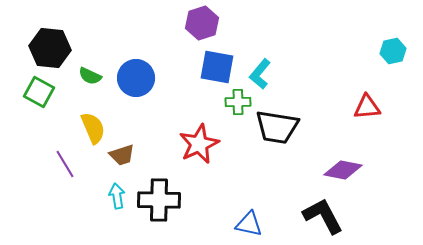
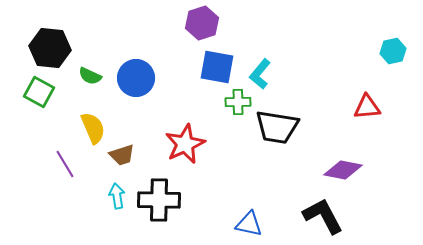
red star: moved 14 px left
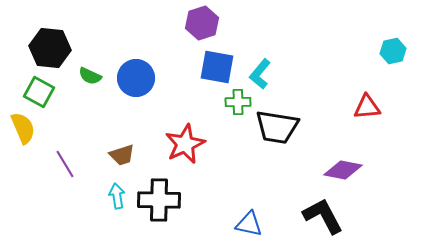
yellow semicircle: moved 70 px left
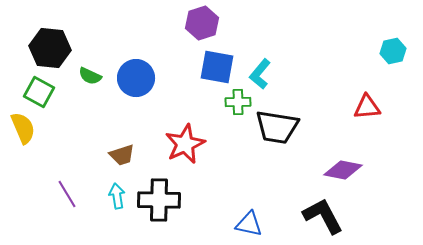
purple line: moved 2 px right, 30 px down
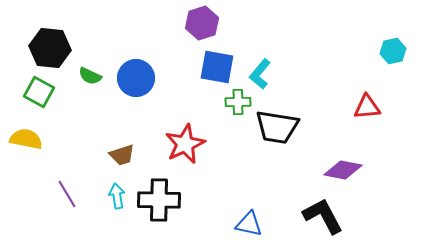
yellow semicircle: moved 3 px right, 11 px down; rotated 56 degrees counterclockwise
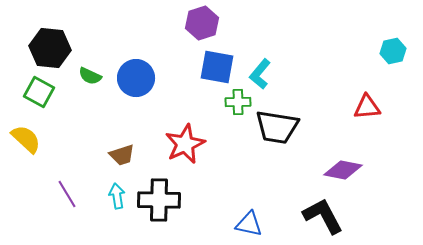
yellow semicircle: rotated 32 degrees clockwise
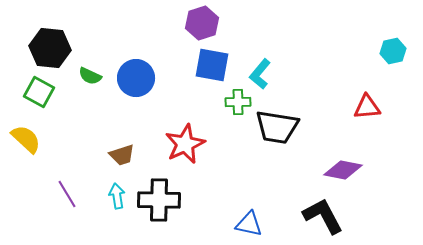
blue square: moved 5 px left, 2 px up
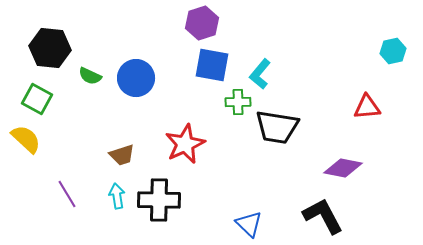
green square: moved 2 px left, 7 px down
purple diamond: moved 2 px up
blue triangle: rotated 32 degrees clockwise
